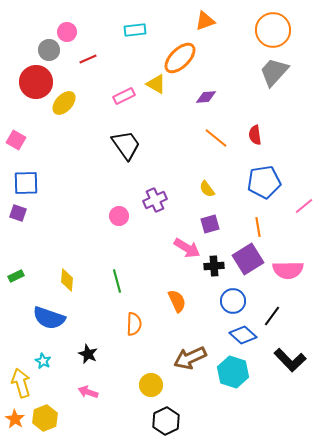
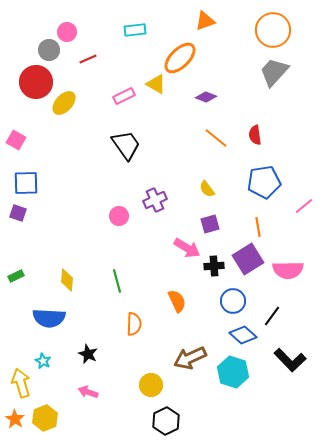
purple diamond at (206, 97): rotated 25 degrees clockwise
blue semicircle at (49, 318): rotated 16 degrees counterclockwise
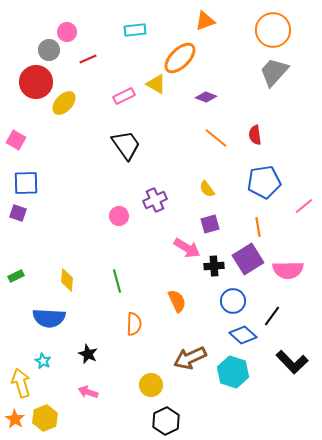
black L-shape at (290, 360): moved 2 px right, 2 px down
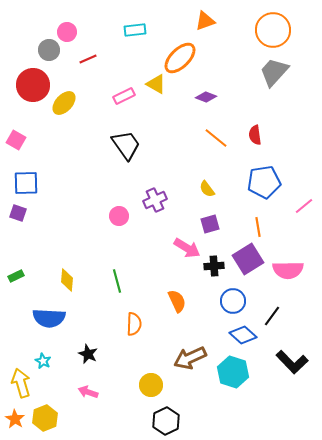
red circle at (36, 82): moved 3 px left, 3 px down
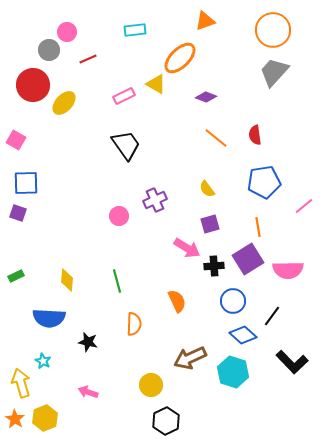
black star at (88, 354): moved 12 px up; rotated 12 degrees counterclockwise
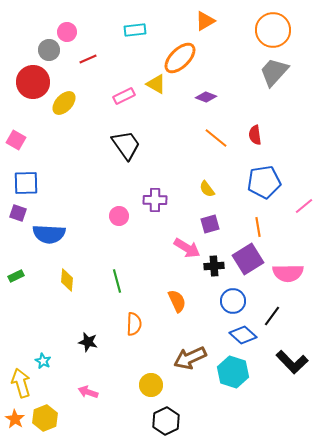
orange triangle at (205, 21): rotated 10 degrees counterclockwise
red circle at (33, 85): moved 3 px up
purple cross at (155, 200): rotated 25 degrees clockwise
pink semicircle at (288, 270): moved 3 px down
blue semicircle at (49, 318): moved 84 px up
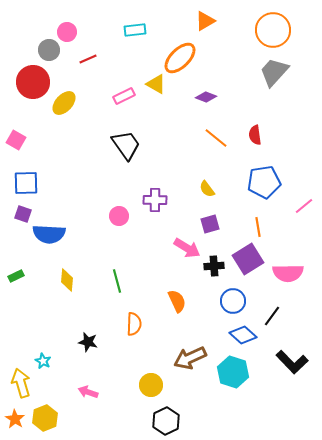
purple square at (18, 213): moved 5 px right, 1 px down
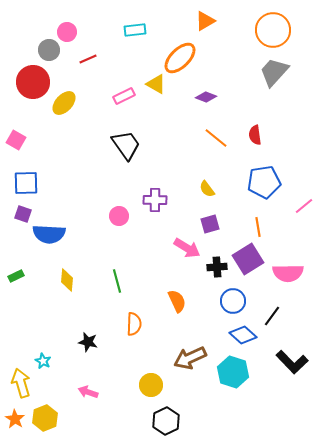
black cross at (214, 266): moved 3 px right, 1 px down
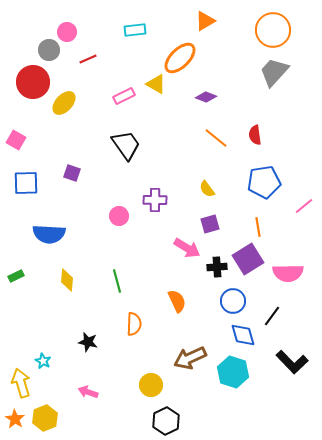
purple square at (23, 214): moved 49 px right, 41 px up
blue diamond at (243, 335): rotated 32 degrees clockwise
